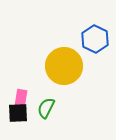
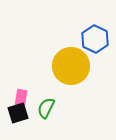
yellow circle: moved 7 px right
black square: rotated 15 degrees counterclockwise
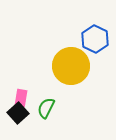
black square: rotated 25 degrees counterclockwise
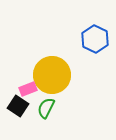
yellow circle: moved 19 px left, 9 px down
pink rectangle: moved 7 px right, 9 px up; rotated 60 degrees clockwise
black square: moved 7 px up; rotated 15 degrees counterclockwise
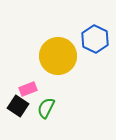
yellow circle: moved 6 px right, 19 px up
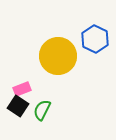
pink rectangle: moved 6 px left
green semicircle: moved 4 px left, 2 px down
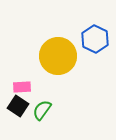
pink rectangle: moved 2 px up; rotated 18 degrees clockwise
green semicircle: rotated 10 degrees clockwise
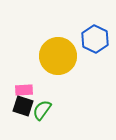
pink rectangle: moved 2 px right, 3 px down
black square: moved 5 px right; rotated 15 degrees counterclockwise
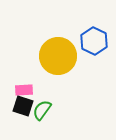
blue hexagon: moved 1 px left, 2 px down
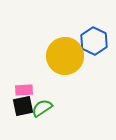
yellow circle: moved 7 px right
black square: rotated 30 degrees counterclockwise
green semicircle: moved 2 px up; rotated 20 degrees clockwise
